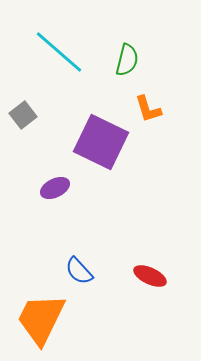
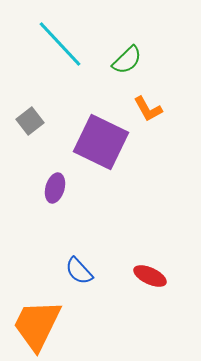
cyan line: moved 1 px right, 8 px up; rotated 6 degrees clockwise
green semicircle: rotated 32 degrees clockwise
orange L-shape: rotated 12 degrees counterclockwise
gray square: moved 7 px right, 6 px down
purple ellipse: rotated 48 degrees counterclockwise
orange trapezoid: moved 4 px left, 6 px down
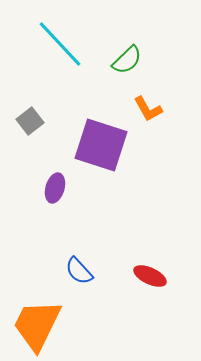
purple square: moved 3 px down; rotated 8 degrees counterclockwise
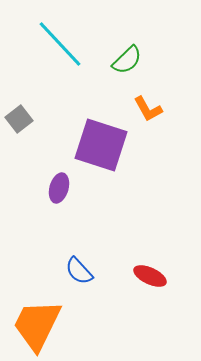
gray square: moved 11 px left, 2 px up
purple ellipse: moved 4 px right
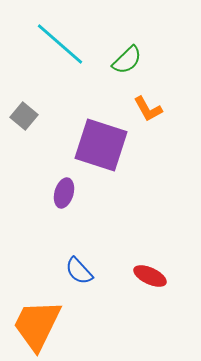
cyan line: rotated 6 degrees counterclockwise
gray square: moved 5 px right, 3 px up; rotated 12 degrees counterclockwise
purple ellipse: moved 5 px right, 5 px down
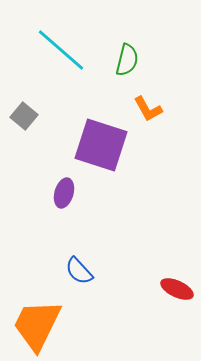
cyan line: moved 1 px right, 6 px down
green semicircle: rotated 32 degrees counterclockwise
red ellipse: moved 27 px right, 13 px down
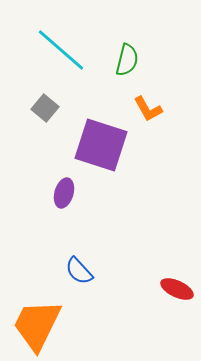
gray square: moved 21 px right, 8 px up
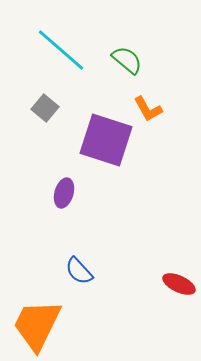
green semicircle: rotated 64 degrees counterclockwise
purple square: moved 5 px right, 5 px up
red ellipse: moved 2 px right, 5 px up
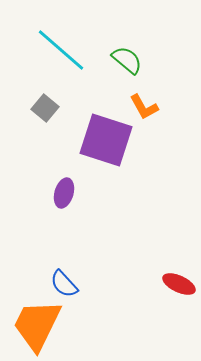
orange L-shape: moved 4 px left, 2 px up
blue semicircle: moved 15 px left, 13 px down
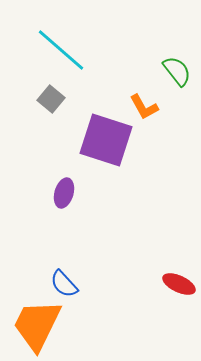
green semicircle: moved 50 px right, 11 px down; rotated 12 degrees clockwise
gray square: moved 6 px right, 9 px up
